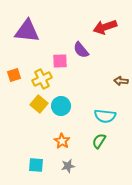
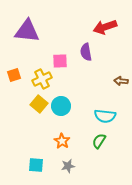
purple semicircle: moved 5 px right, 2 px down; rotated 30 degrees clockwise
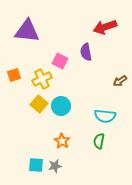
pink square: rotated 28 degrees clockwise
brown arrow: moved 1 px left; rotated 40 degrees counterclockwise
green semicircle: rotated 21 degrees counterclockwise
gray star: moved 13 px left
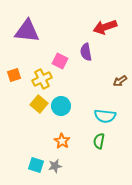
cyan square: rotated 14 degrees clockwise
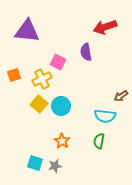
pink square: moved 2 px left, 1 px down
brown arrow: moved 1 px right, 15 px down
cyan square: moved 1 px left, 2 px up
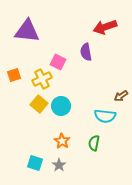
green semicircle: moved 5 px left, 2 px down
gray star: moved 4 px right, 1 px up; rotated 24 degrees counterclockwise
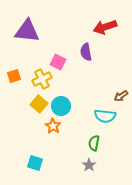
orange square: moved 1 px down
orange star: moved 9 px left, 15 px up
gray star: moved 30 px right
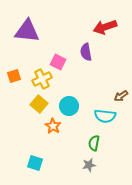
cyan circle: moved 8 px right
gray star: rotated 24 degrees clockwise
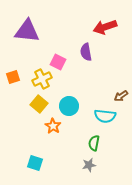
orange square: moved 1 px left, 1 px down
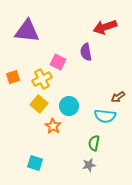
brown arrow: moved 3 px left, 1 px down
